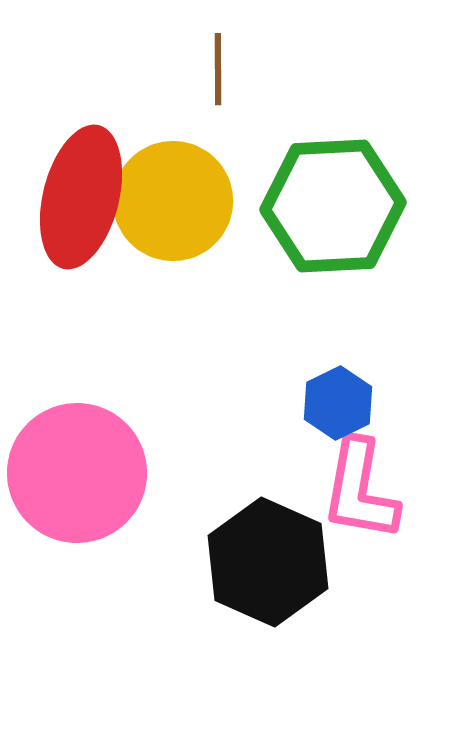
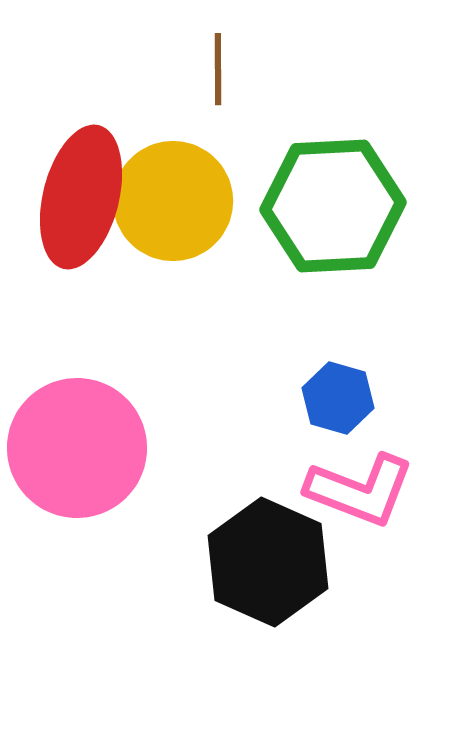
blue hexagon: moved 5 px up; rotated 18 degrees counterclockwise
pink circle: moved 25 px up
pink L-shape: rotated 79 degrees counterclockwise
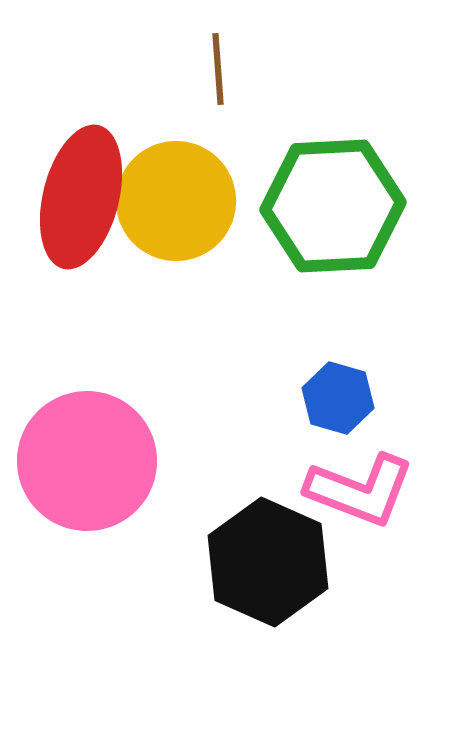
brown line: rotated 4 degrees counterclockwise
yellow circle: moved 3 px right
pink circle: moved 10 px right, 13 px down
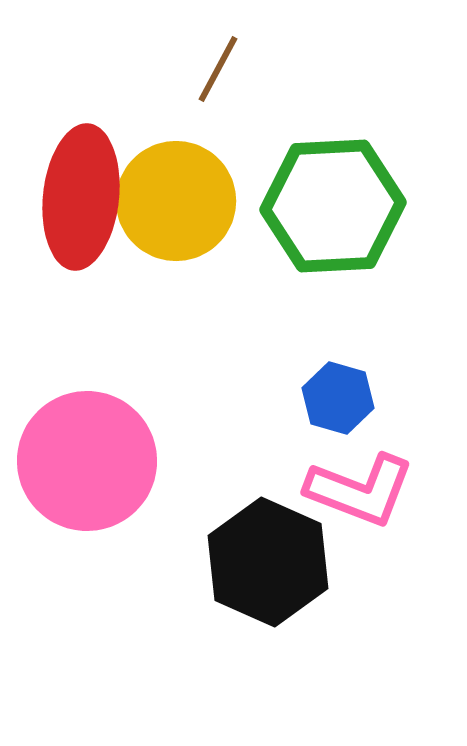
brown line: rotated 32 degrees clockwise
red ellipse: rotated 8 degrees counterclockwise
